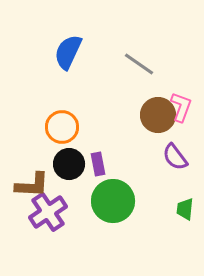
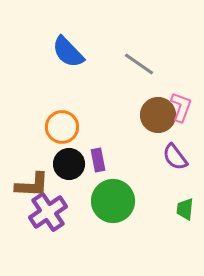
blue semicircle: rotated 69 degrees counterclockwise
purple rectangle: moved 4 px up
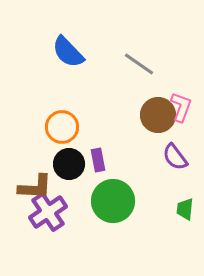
brown L-shape: moved 3 px right, 2 px down
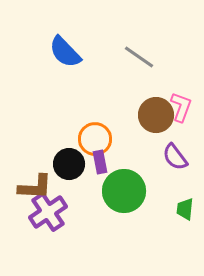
blue semicircle: moved 3 px left
gray line: moved 7 px up
brown circle: moved 2 px left
orange circle: moved 33 px right, 12 px down
purple rectangle: moved 2 px right, 2 px down
green circle: moved 11 px right, 10 px up
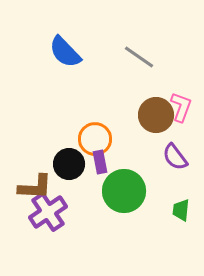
green trapezoid: moved 4 px left, 1 px down
